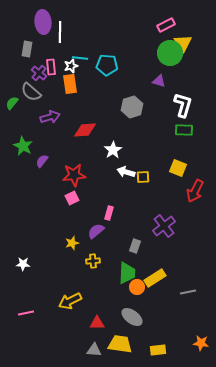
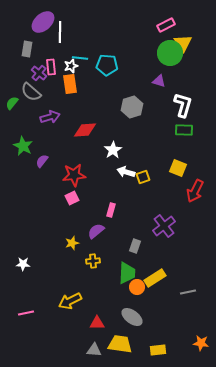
purple ellipse at (43, 22): rotated 55 degrees clockwise
yellow square at (143, 177): rotated 16 degrees counterclockwise
pink rectangle at (109, 213): moved 2 px right, 3 px up
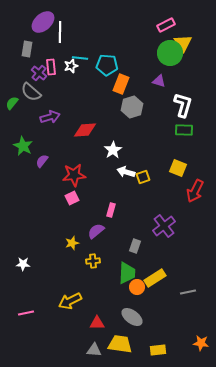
orange rectangle at (70, 84): moved 51 px right; rotated 30 degrees clockwise
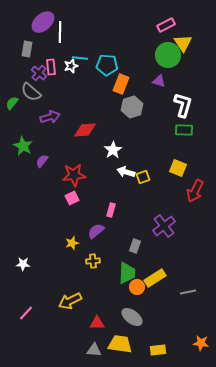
green circle at (170, 53): moved 2 px left, 2 px down
pink line at (26, 313): rotated 35 degrees counterclockwise
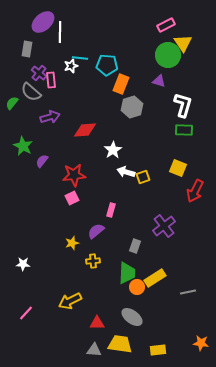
pink rectangle at (51, 67): moved 13 px down
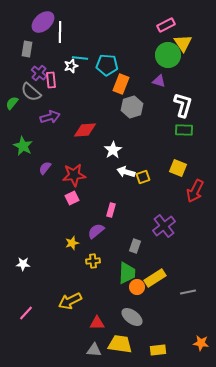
purple semicircle at (42, 161): moved 3 px right, 7 px down
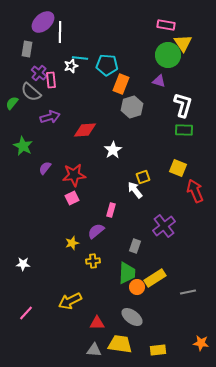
pink rectangle at (166, 25): rotated 36 degrees clockwise
white arrow at (126, 172): moved 9 px right, 18 px down; rotated 36 degrees clockwise
red arrow at (195, 191): rotated 130 degrees clockwise
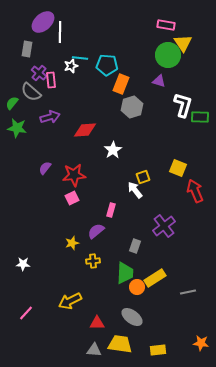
green rectangle at (184, 130): moved 16 px right, 13 px up
green star at (23, 146): moved 6 px left, 18 px up; rotated 18 degrees counterclockwise
green trapezoid at (127, 273): moved 2 px left
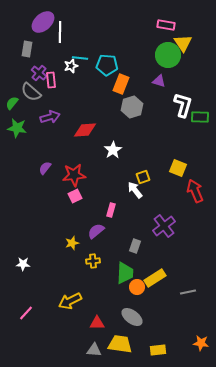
pink square at (72, 198): moved 3 px right, 2 px up
